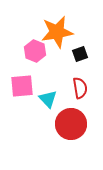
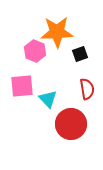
orange star: rotated 8 degrees clockwise
red semicircle: moved 7 px right, 1 px down
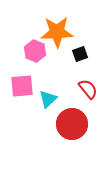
red semicircle: moved 1 px right; rotated 30 degrees counterclockwise
cyan triangle: rotated 30 degrees clockwise
red circle: moved 1 px right
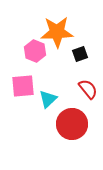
pink square: moved 1 px right
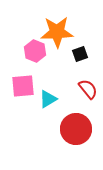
cyan triangle: rotated 12 degrees clockwise
red circle: moved 4 px right, 5 px down
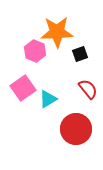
pink square: moved 2 px down; rotated 30 degrees counterclockwise
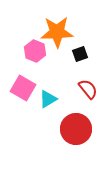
pink square: rotated 25 degrees counterclockwise
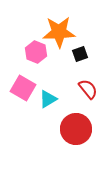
orange star: moved 2 px right
pink hexagon: moved 1 px right, 1 px down
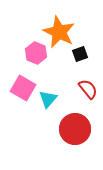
orange star: rotated 28 degrees clockwise
pink hexagon: moved 1 px down
cyan triangle: rotated 18 degrees counterclockwise
red circle: moved 1 px left
